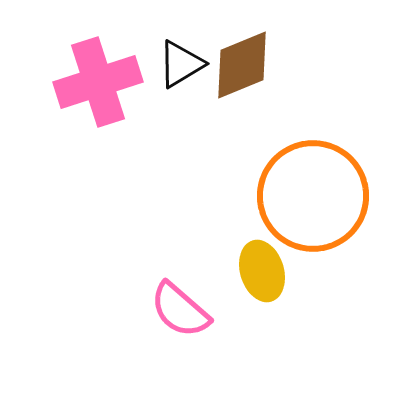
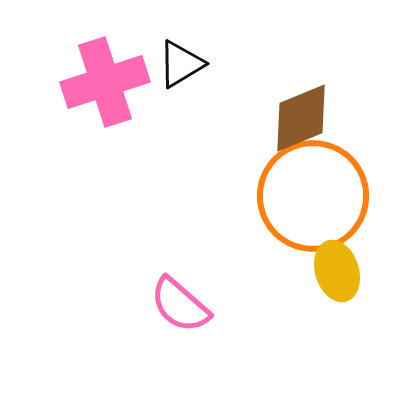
brown diamond: moved 59 px right, 53 px down
pink cross: moved 7 px right
yellow ellipse: moved 75 px right
pink semicircle: moved 5 px up
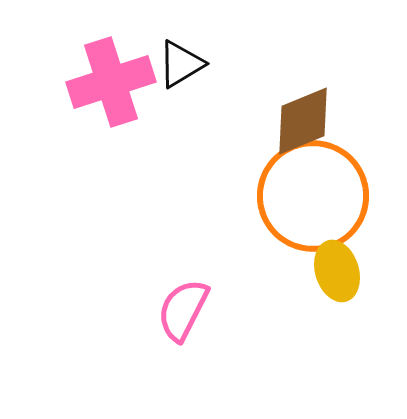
pink cross: moved 6 px right
brown diamond: moved 2 px right, 3 px down
pink semicircle: moved 3 px right, 5 px down; rotated 76 degrees clockwise
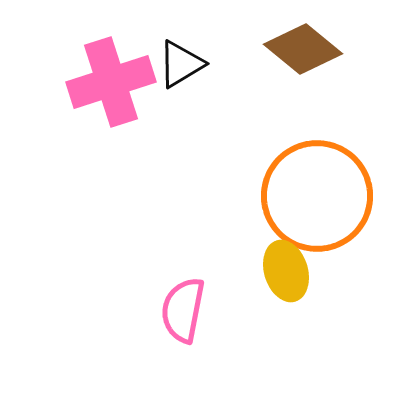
brown diamond: moved 72 px up; rotated 62 degrees clockwise
orange circle: moved 4 px right
yellow ellipse: moved 51 px left
pink semicircle: rotated 16 degrees counterclockwise
